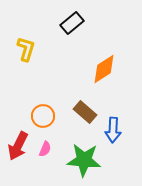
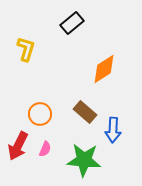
orange circle: moved 3 px left, 2 px up
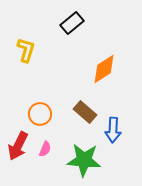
yellow L-shape: moved 1 px down
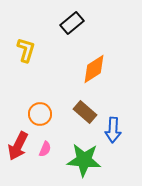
orange diamond: moved 10 px left
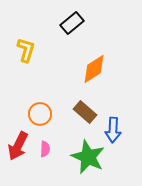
pink semicircle: rotated 21 degrees counterclockwise
green star: moved 4 px right, 3 px up; rotated 20 degrees clockwise
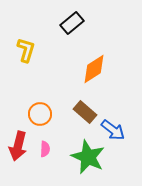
blue arrow: rotated 55 degrees counterclockwise
red arrow: rotated 12 degrees counterclockwise
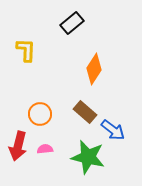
yellow L-shape: rotated 15 degrees counterclockwise
orange diamond: rotated 24 degrees counterclockwise
pink semicircle: rotated 98 degrees counterclockwise
green star: rotated 12 degrees counterclockwise
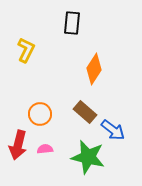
black rectangle: rotated 45 degrees counterclockwise
yellow L-shape: rotated 25 degrees clockwise
red arrow: moved 1 px up
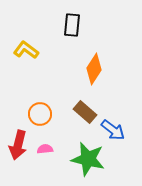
black rectangle: moved 2 px down
yellow L-shape: rotated 80 degrees counterclockwise
green star: moved 2 px down
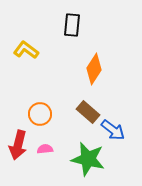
brown rectangle: moved 3 px right
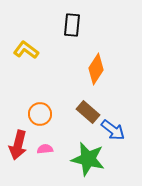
orange diamond: moved 2 px right
